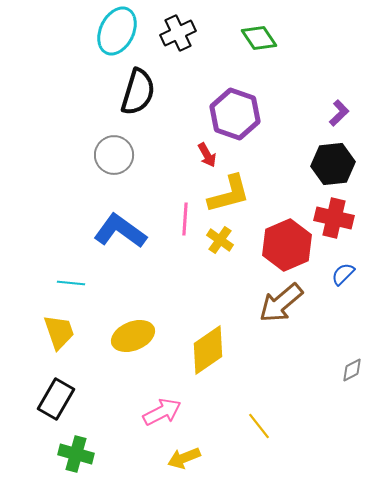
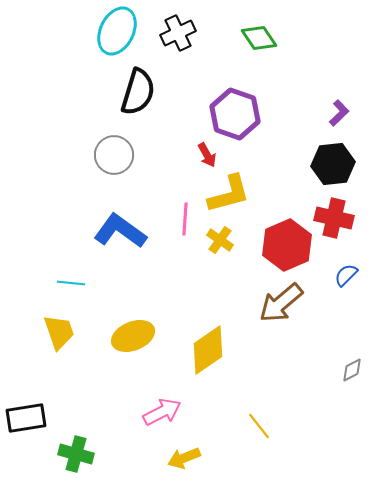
blue semicircle: moved 3 px right, 1 px down
black rectangle: moved 30 px left, 19 px down; rotated 51 degrees clockwise
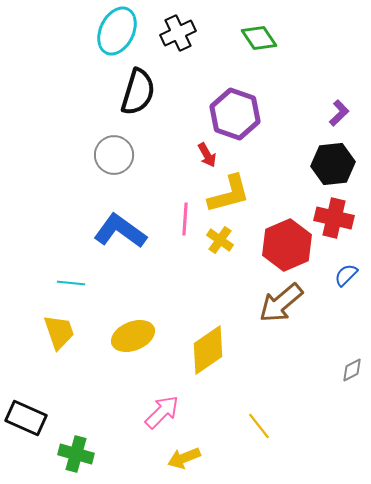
pink arrow: rotated 18 degrees counterclockwise
black rectangle: rotated 33 degrees clockwise
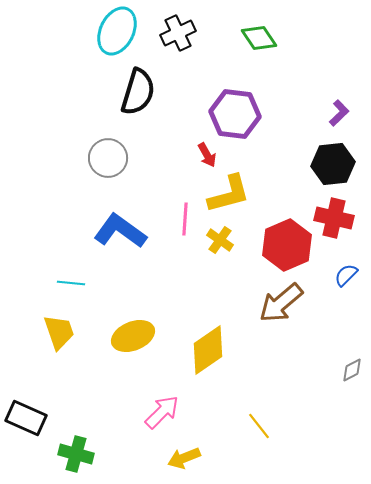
purple hexagon: rotated 12 degrees counterclockwise
gray circle: moved 6 px left, 3 px down
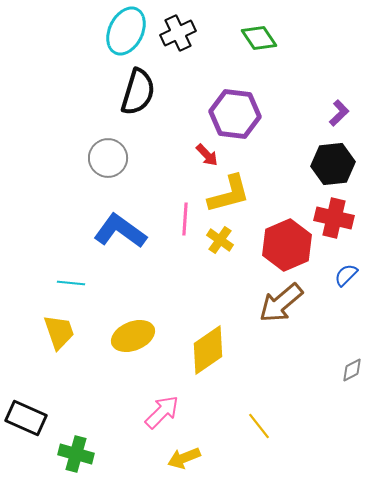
cyan ellipse: moved 9 px right
red arrow: rotated 15 degrees counterclockwise
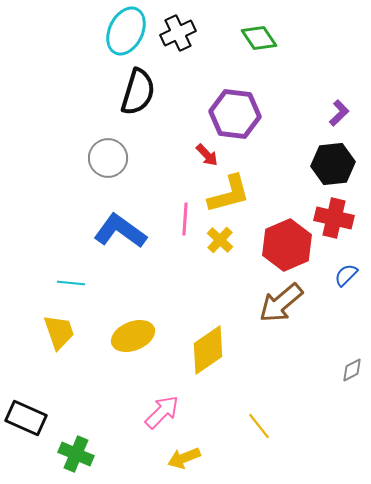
yellow cross: rotated 8 degrees clockwise
green cross: rotated 8 degrees clockwise
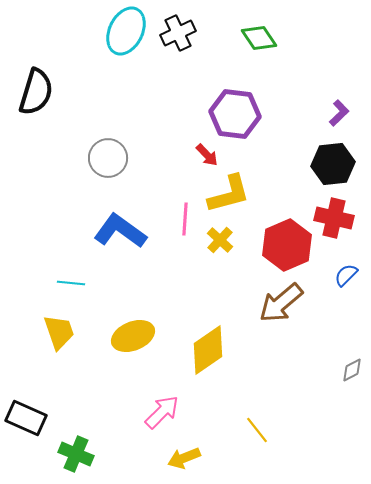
black semicircle: moved 102 px left
yellow line: moved 2 px left, 4 px down
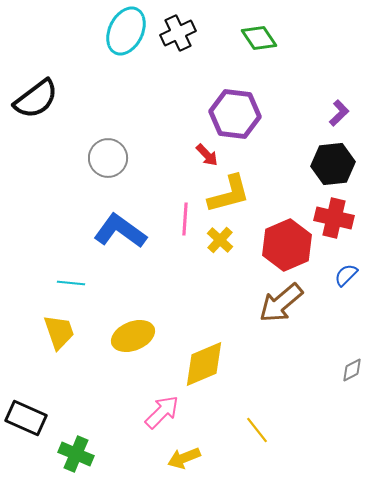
black semicircle: moved 7 px down; rotated 36 degrees clockwise
yellow diamond: moved 4 px left, 14 px down; rotated 12 degrees clockwise
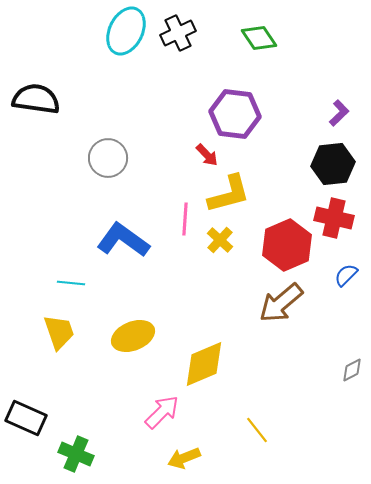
black semicircle: rotated 135 degrees counterclockwise
blue L-shape: moved 3 px right, 9 px down
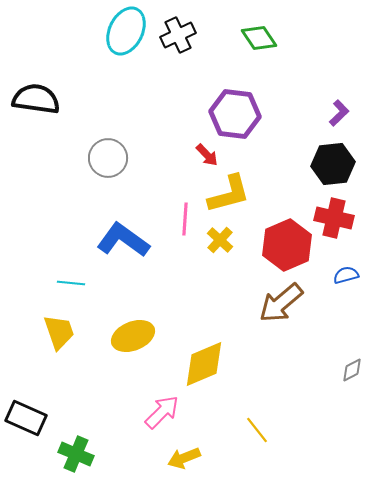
black cross: moved 2 px down
blue semicircle: rotated 30 degrees clockwise
